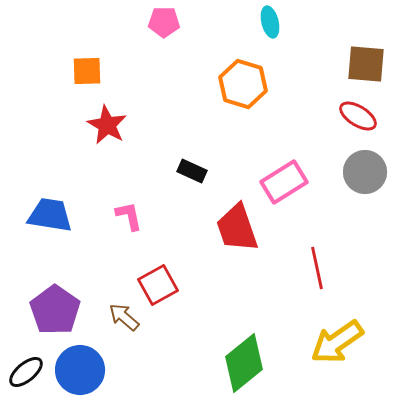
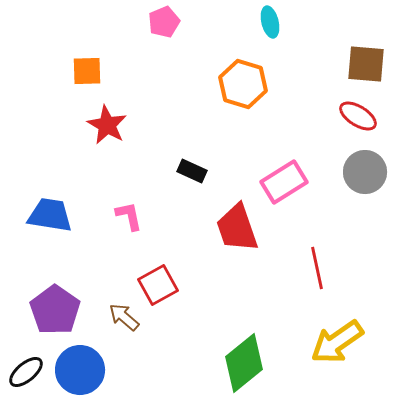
pink pentagon: rotated 24 degrees counterclockwise
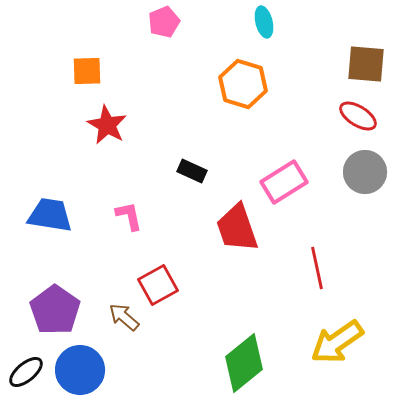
cyan ellipse: moved 6 px left
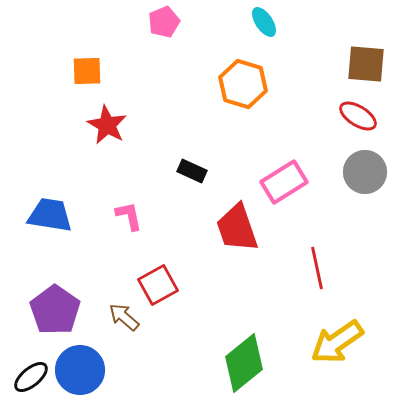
cyan ellipse: rotated 20 degrees counterclockwise
black ellipse: moved 5 px right, 5 px down
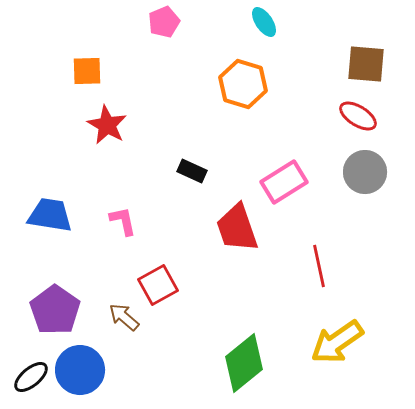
pink L-shape: moved 6 px left, 5 px down
red line: moved 2 px right, 2 px up
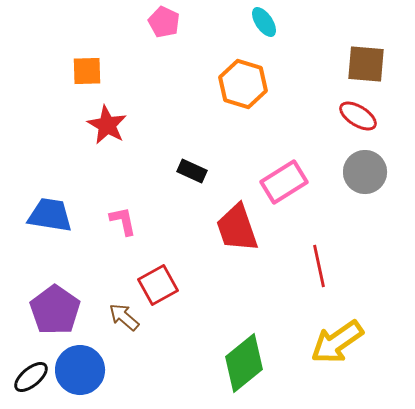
pink pentagon: rotated 24 degrees counterclockwise
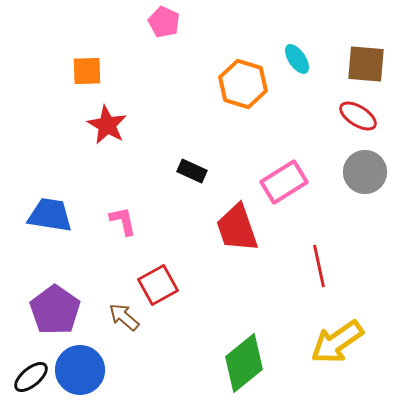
cyan ellipse: moved 33 px right, 37 px down
